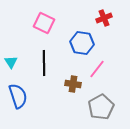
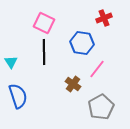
black line: moved 11 px up
brown cross: rotated 28 degrees clockwise
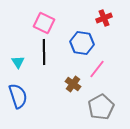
cyan triangle: moved 7 px right
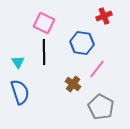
red cross: moved 2 px up
blue semicircle: moved 2 px right, 4 px up
gray pentagon: rotated 15 degrees counterclockwise
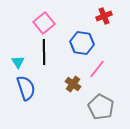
pink square: rotated 25 degrees clockwise
blue semicircle: moved 6 px right, 4 px up
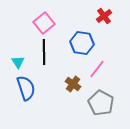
red cross: rotated 14 degrees counterclockwise
gray pentagon: moved 4 px up
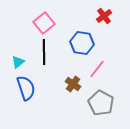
cyan triangle: rotated 24 degrees clockwise
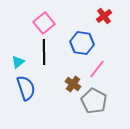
gray pentagon: moved 7 px left, 2 px up
